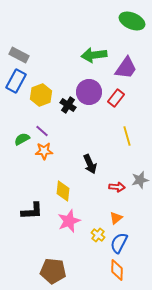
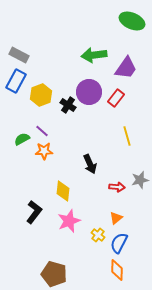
black L-shape: moved 2 px right, 1 px down; rotated 50 degrees counterclockwise
brown pentagon: moved 1 px right, 3 px down; rotated 10 degrees clockwise
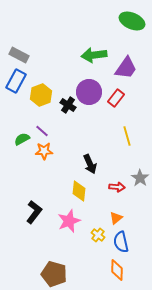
gray star: moved 2 px up; rotated 24 degrees counterclockwise
yellow diamond: moved 16 px right
blue semicircle: moved 2 px right, 1 px up; rotated 40 degrees counterclockwise
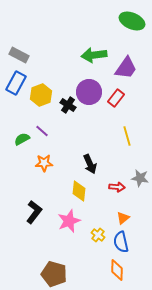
blue rectangle: moved 2 px down
orange star: moved 12 px down
gray star: rotated 24 degrees counterclockwise
orange triangle: moved 7 px right
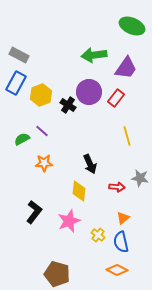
green ellipse: moved 5 px down
orange diamond: rotated 65 degrees counterclockwise
brown pentagon: moved 3 px right
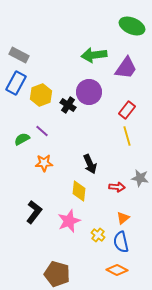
red rectangle: moved 11 px right, 12 px down
